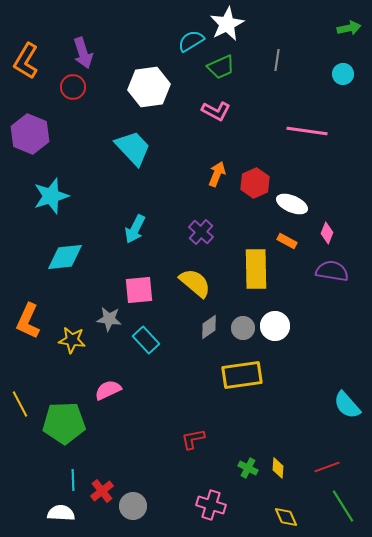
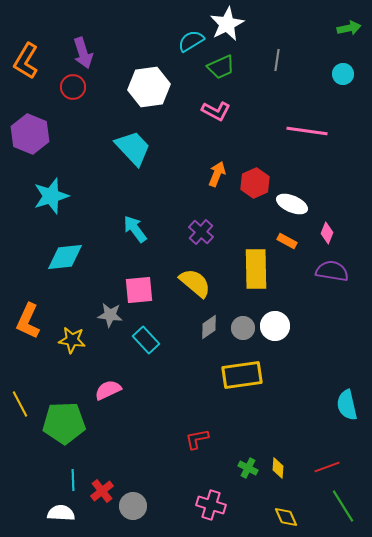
cyan arrow at (135, 229): rotated 116 degrees clockwise
gray star at (109, 319): moved 1 px right, 4 px up
cyan semicircle at (347, 405): rotated 28 degrees clockwise
red L-shape at (193, 439): moved 4 px right
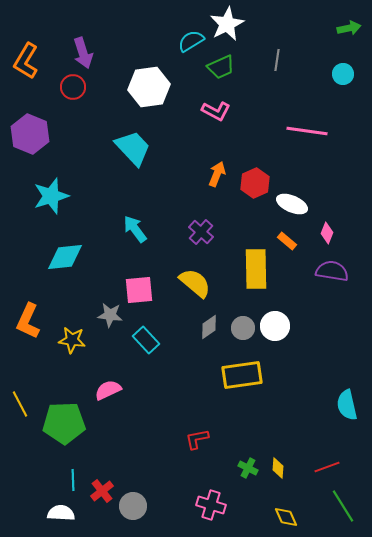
orange rectangle at (287, 241): rotated 12 degrees clockwise
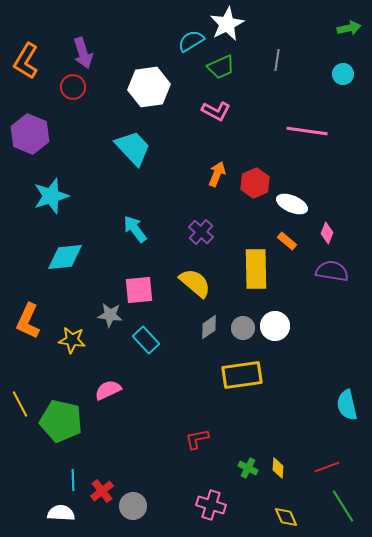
green pentagon at (64, 423): moved 3 px left, 2 px up; rotated 15 degrees clockwise
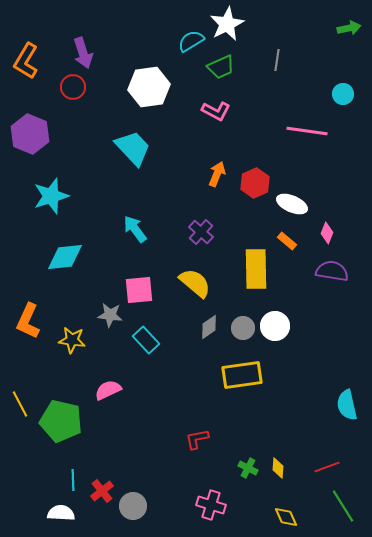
cyan circle at (343, 74): moved 20 px down
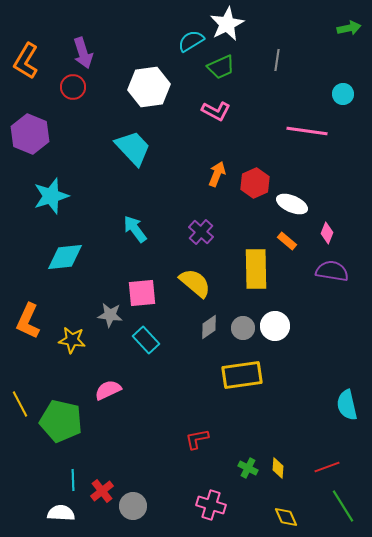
pink square at (139, 290): moved 3 px right, 3 px down
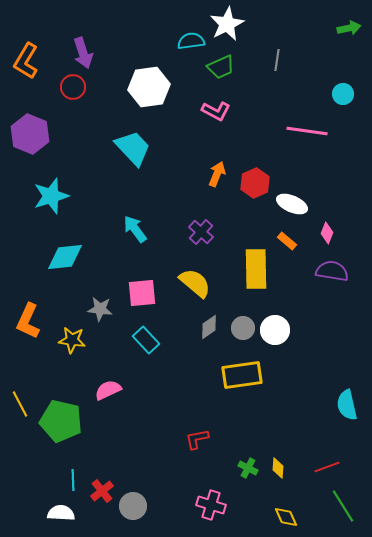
cyan semicircle at (191, 41): rotated 24 degrees clockwise
gray star at (110, 315): moved 10 px left, 6 px up
white circle at (275, 326): moved 4 px down
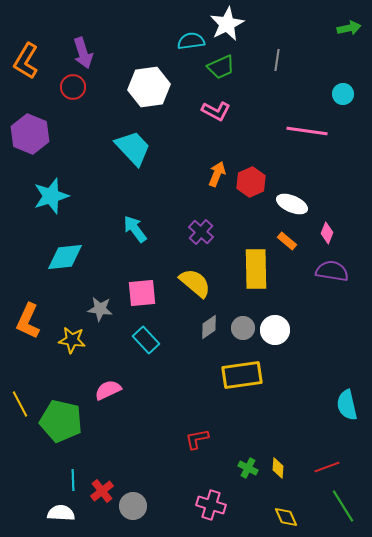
red hexagon at (255, 183): moved 4 px left, 1 px up
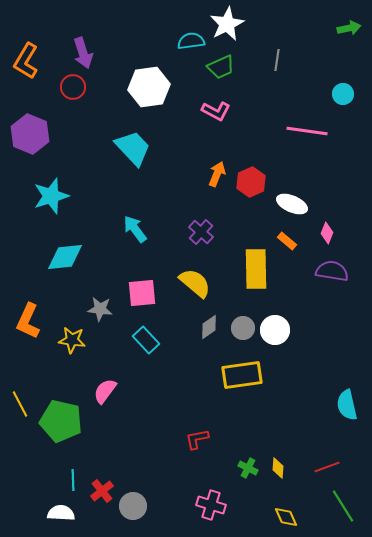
pink semicircle at (108, 390): moved 3 px left, 1 px down; rotated 28 degrees counterclockwise
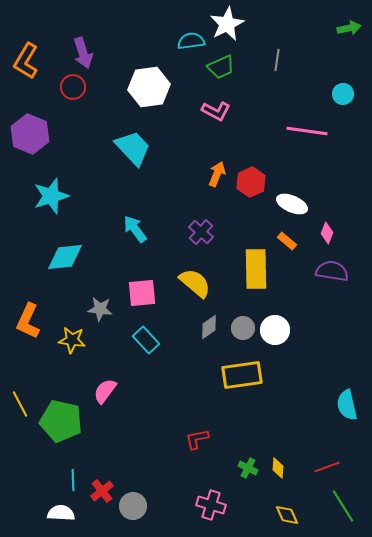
yellow diamond at (286, 517): moved 1 px right, 2 px up
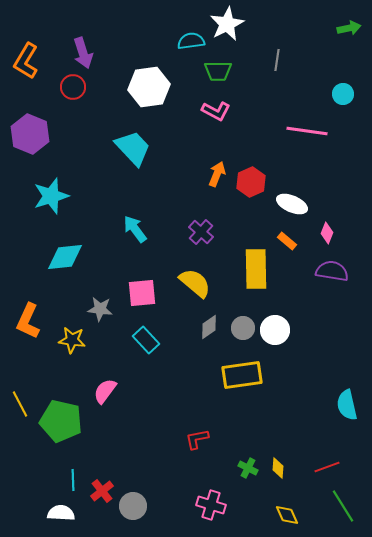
green trapezoid at (221, 67): moved 3 px left, 4 px down; rotated 24 degrees clockwise
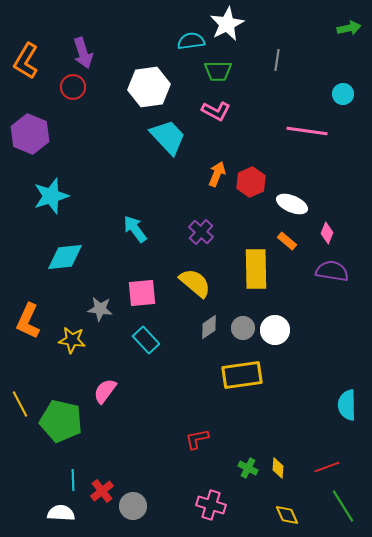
cyan trapezoid at (133, 148): moved 35 px right, 11 px up
cyan semicircle at (347, 405): rotated 12 degrees clockwise
